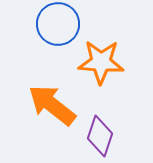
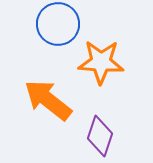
orange arrow: moved 4 px left, 5 px up
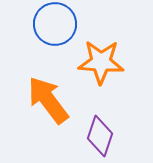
blue circle: moved 3 px left
orange arrow: rotated 15 degrees clockwise
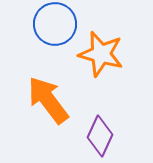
orange star: moved 8 px up; rotated 12 degrees clockwise
purple diamond: rotated 6 degrees clockwise
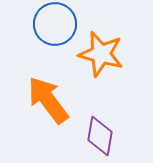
purple diamond: rotated 15 degrees counterclockwise
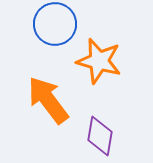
orange star: moved 2 px left, 7 px down
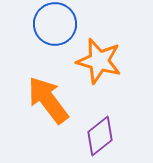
purple diamond: rotated 42 degrees clockwise
